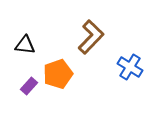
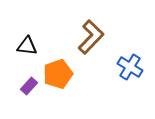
black triangle: moved 2 px right, 1 px down
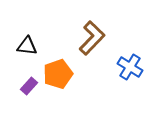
brown L-shape: moved 1 px right, 1 px down
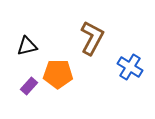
brown L-shape: rotated 16 degrees counterclockwise
black triangle: rotated 20 degrees counterclockwise
orange pentagon: rotated 20 degrees clockwise
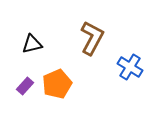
black triangle: moved 5 px right, 2 px up
orange pentagon: moved 1 px left, 10 px down; rotated 24 degrees counterclockwise
purple rectangle: moved 4 px left
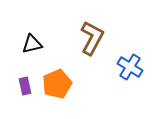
purple rectangle: rotated 54 degrees counterclockwise
